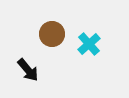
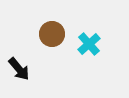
black arrow: moved 9 px left, 1 px up
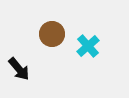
cyan cross: moved 1 px left, 2 px down
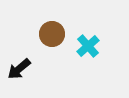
black arrow: rotated 90 degrees clockwise
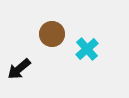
cyan cross: moved 1 px left, 3 px down
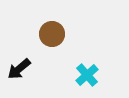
cyan cross: moved 26 px down
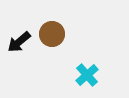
black arrow: moved 27 px up
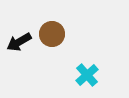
black arrow: rotated 10 degrees clockwise
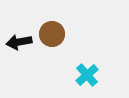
black arrow: rotated 20 degrees clockwise
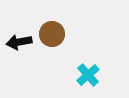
cyan cross: moved 1 px right
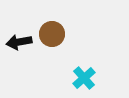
cyan cross: moved 4 px left, 3 px down
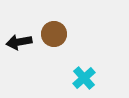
brown circle: moved 2 px right
